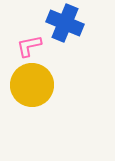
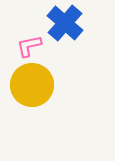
blue cross: rotated 18 degrees clockwise
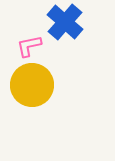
blue cross: moved 1 px up
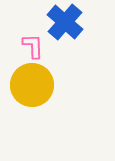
pink L-shape: moved 4 px right; rotated 100 degrees clockwise
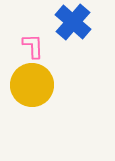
blue cross: moved 8 px right
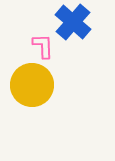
pink L-shape: moved 10 px right
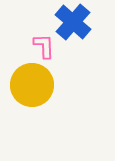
pink L-shape: moved 1 px right
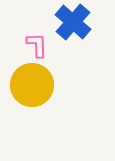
pink L-shape: moved 7 px left, 1 px up
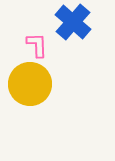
yellow circle: moved 2 px left, 1 px up
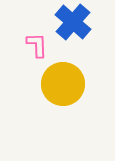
yellow circle: moved 33 px right
